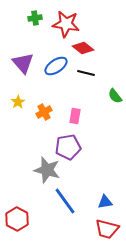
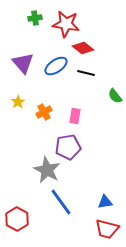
gray star: rotated 12 degrees clockwise
blue line: moved 4 px left, 1 px down
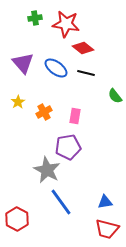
blue ellipse: moved 2 px down; rotated 70 degrees clockwise
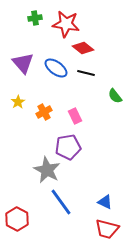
pink rectangle: rotated 35 degrees counterclockwise
blue triangle: rotated 35 degrees clockwise
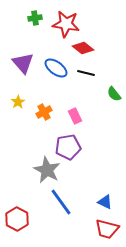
green semicircle: moved 1 px left, 2 px up
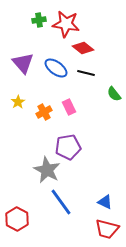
green cross: moved 4 px right, 2 px down
pink rectangle: moved 6 px left, 9 px up
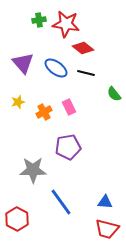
yellow star: rotated 16 degrees clockwise
gray star: moved 14 px left; rotated 28 degrees counterclockwise
blue triangle: rotated 21 degrees counterclockwise
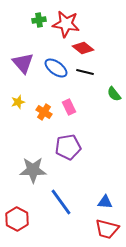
black line: moved 1 px left, 1 px up
orange cross: rotated 28 degrees counterclockwise
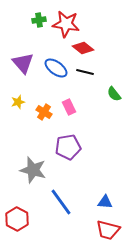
gray star: rotated 16 degrees clockwise
red trapezoid: moved 1 px right, 1 px down
